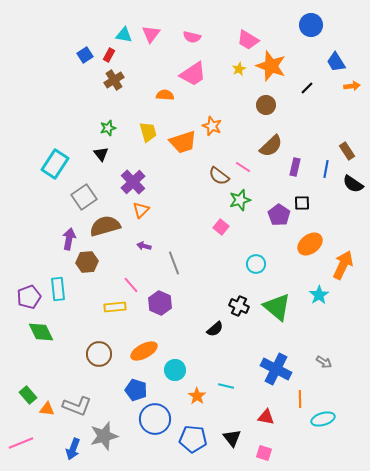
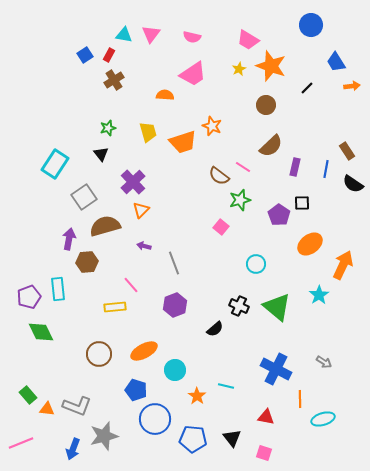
purple hexagon at (160, 303): moved 15 px right, 2 px down; rotated 15 degrees clockwise
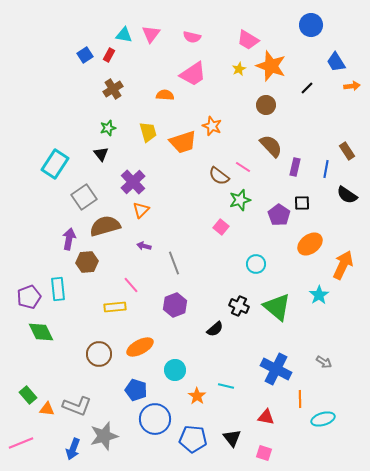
brown cross at (114, 80): moved 1 px left, 9 px down
brown semicircle at (271, 146): rotated 90 degrees counterclockwise
black semicircle at (353, 184): moved 6 px left, 11 px down
orange ellipse at (144, 351): moved 4 px left, 4 px up
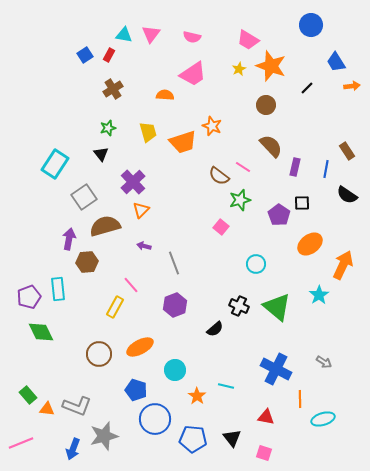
yellow rectangle at (115, 307): rotated 55 degrees counterclockwise
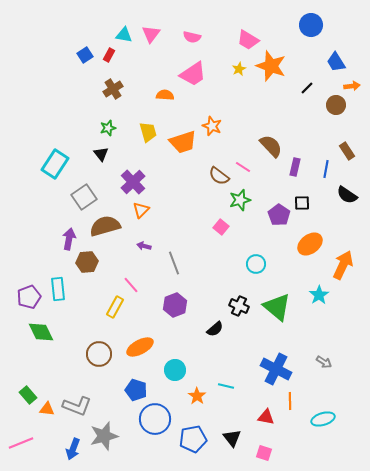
brown circle at (266, 105): moved 70 px right
orange line at (300, 399): moved 10 px left, 2 px down
blue pentagon at (193, 439): rotated 16 degrees counterclockwise
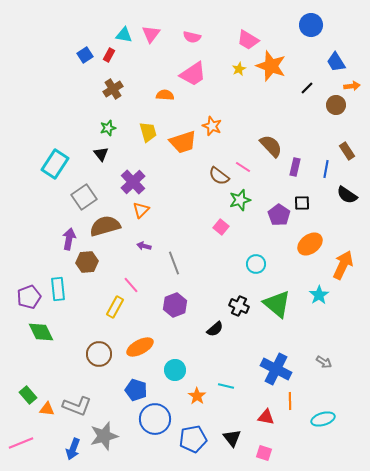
green triangle at (277, 307): moved 3 px up
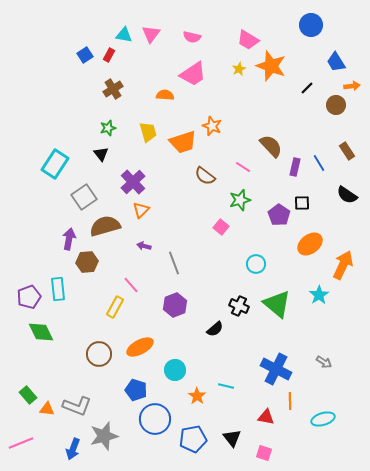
blue line at (326, 169): moved 7 px left, 6 px up; rotated 42 degrees counterclockwise
brown semicircle at (219, 176): moved 14 px left
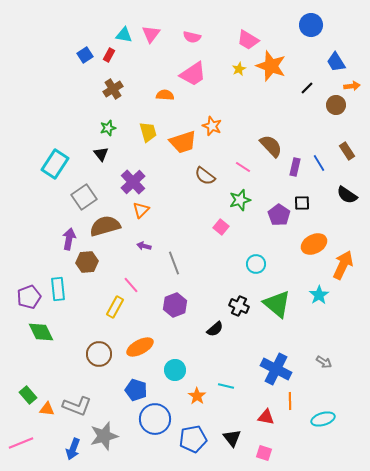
orange ellipse at (310, 244): moved 4 px right; rotated 10 degrees clockwise
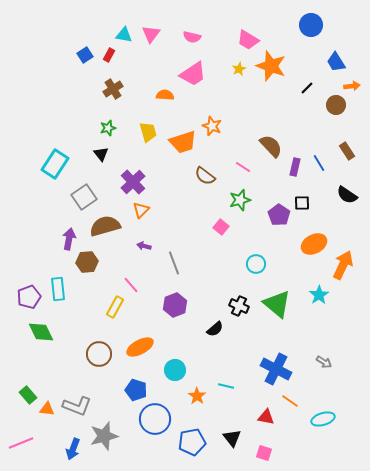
orange line at (290, 401): rotated 54 degrees counterclockwise
blue pentagon at (193, 439): moved 1 px left, 3 px down
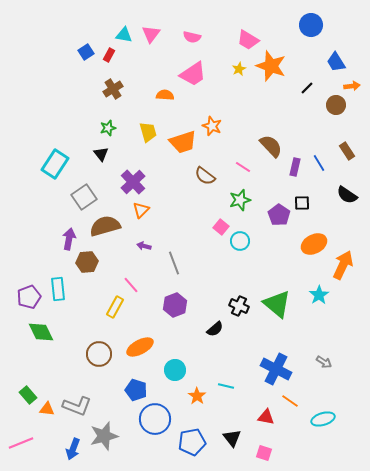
blue square at (85, 55): moved 1 px right, 3 px up
cyan circle at (256, 264): moved 16 px left, 23 px up
